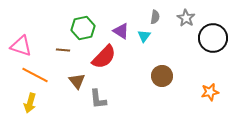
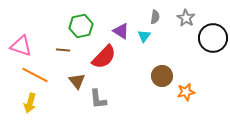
green hexagon: moved 2 px left, 2 px up
orange star: moved 24 px left
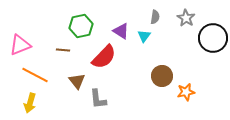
pink triangle: moved 1 px left, 1 px up; rotated 40 degrees counterclockwise
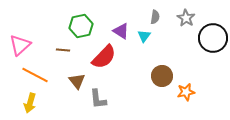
pink triangle: rotated 20 degrees counterclockwise
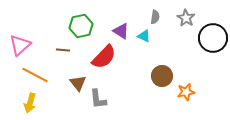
cyan triangle: rotated 40 degrees counterclockwise
brown triangle: moved 1 px right, 2 px down
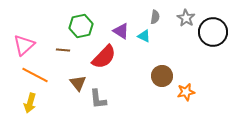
black circle: moved 6 px up
pink triangle: moved 4 px right
